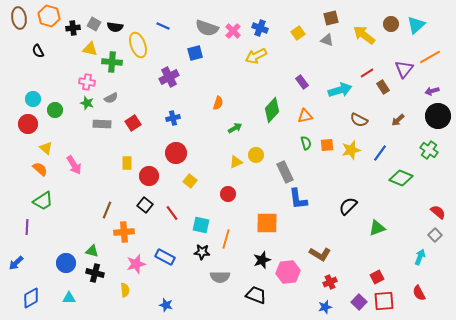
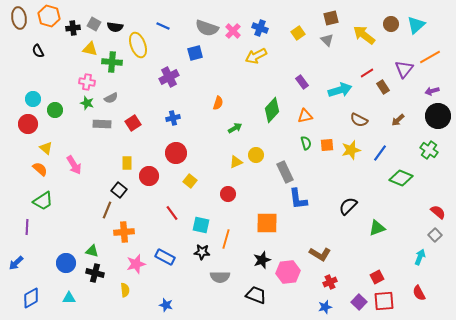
gray triangle at (327, 40): rotated 24 degrees clockwise
black square at (145, 205): moved 26 px left, 15 px up
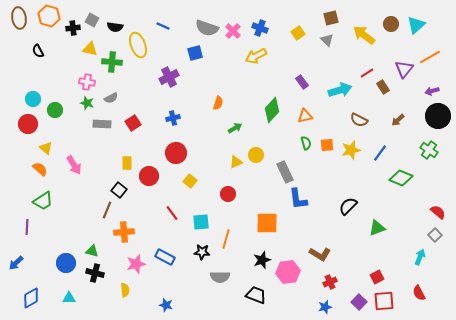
gray square at (94, 24): moved 2 px left, 4 px up
cyan square at (201, 225): moved 3 px up; rotated 18 degrees counterclockwise
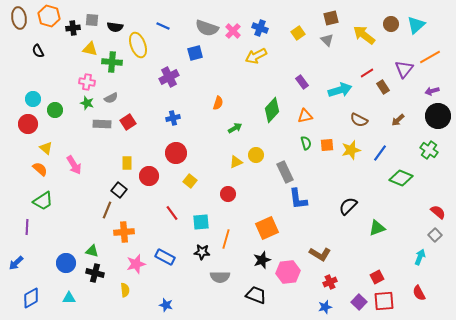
gray square at (92, 20): rotated 24 degrees counterclockwise
red square at (133, 123): moved 5 px left, 1 px up
orange square at (267, 223): moved 5 px down; rotated 25 degrees counterclockwise
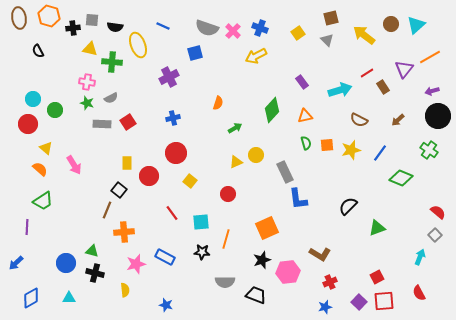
gray semicircle at (220, 277): moved 5 px right, 5 px down
